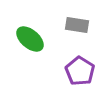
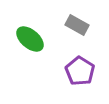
gray rectangle: rotated 20 degrees clockwise
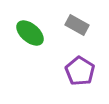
green ellipse: moved 6 px up
